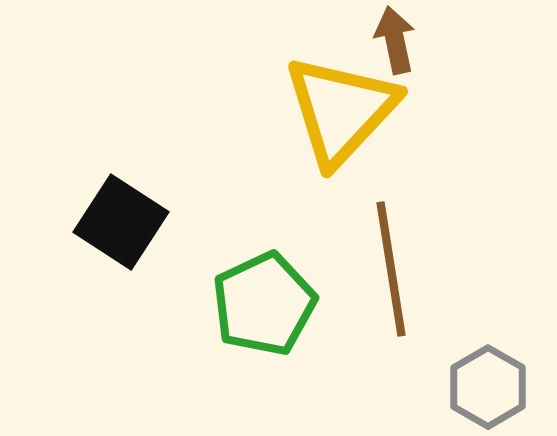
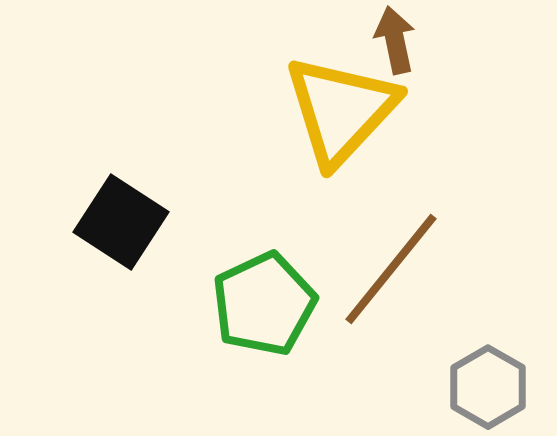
brown line: rotated 48 degrees clockwise
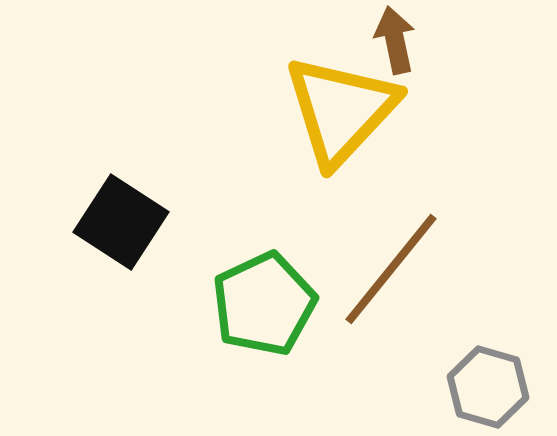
gray hexagon: rotated 14 degrees counterclockwise
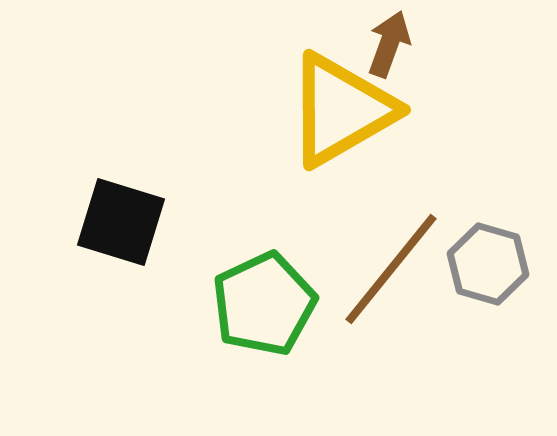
brown arrow: moved 6 px left, 4 px down; rotated 32 degrees clockwise
yellow triangle: rotated 17 degrees clockwise
black square: rotated 16 degrees counterclockwise
gray hexagon: moved 123 px up
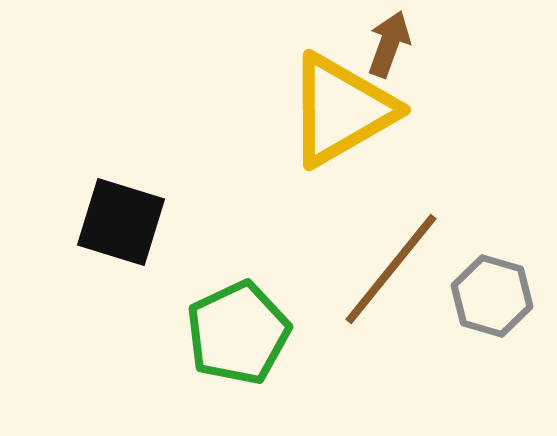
gray hexagon: moved 4 px right, 32 px down
green pentagon: moved 26 px left, 29 px down
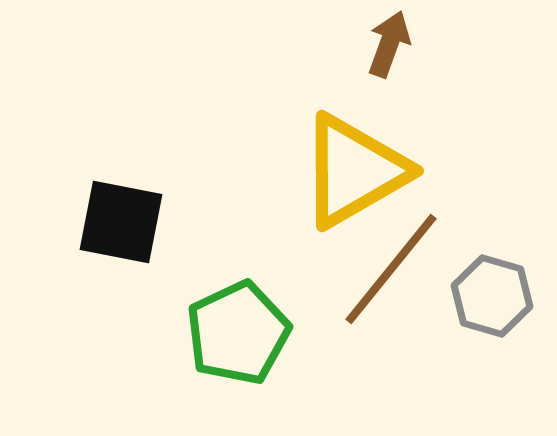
yellow triangle: moved 13 px right, 61 px down
black square: rotated 6 degrees counterclockwise
